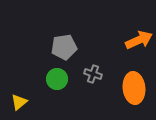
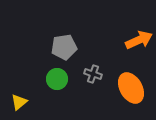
orange ellipse: moved 3 px left; rotated 24 degrees counterclockwise
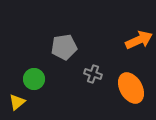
green circle: moved 23 px left
yellow triangle: moved 2 px left
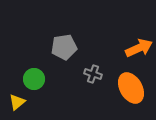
orange arrow: moved 8 px down
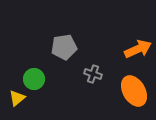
orange arrow: moved 1 px left, 1 px down
orange ellipse: moved 3 px right, 3 px down
yellow triangle: moved 4 px up
